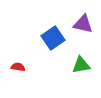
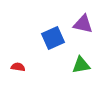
blue square: rotated 10 degrees clockwise
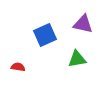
blue square: moved 8 px left, 3 px up
green triangle: moved 4 px left, 6 px up
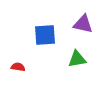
blue square: rotated 20 degrees clockwise
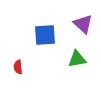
purple triangle: rotated 30 degrees clockwise
red semicircle: rotated 104 degrees counterclockwise
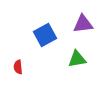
purple triangle: rotated 50 degrees counterclockwise
blue square: rotated 25 degrees counterclockwise
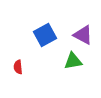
purple triangle: moved 11 px down; rotated 35 degrees clockwise
green triangle: moved 4 px left, 2 px down
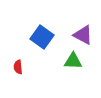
blue square: moved 3 px left, 2 px down; rotated 25 degrees counterclockwise
green triangle: rotated 12 degrees clockwise
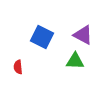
blue square: rotated 10 degrees counterclockwise
green triangle: moved 2 px right
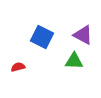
green triangle: moved 1 px left
red semicircle: rotated 80 degrees clockwise
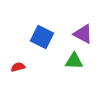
purple triangle: moved 1 px up
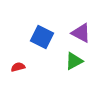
purple triangle: moved 2 px left, 1 px up
green triangle: rotated 30 degrees counterclockwise
